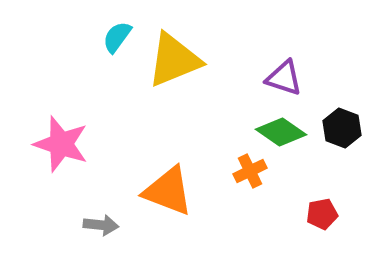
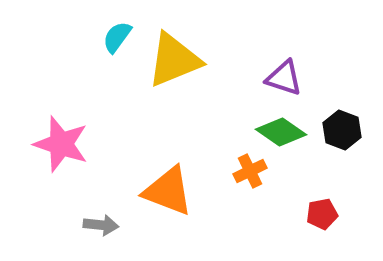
black hexagon: moved 2 px down
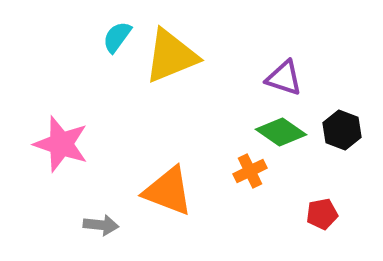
yellow triangle: moved 3 px left, 4 px up
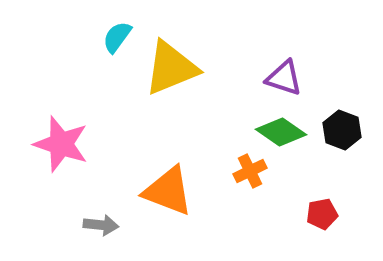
yellow triangle: moved 12 px down
